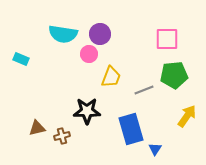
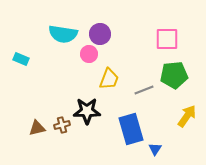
yellow trapezoid: moved 2 px left, 2 px down
brown cross: moved 11 px up
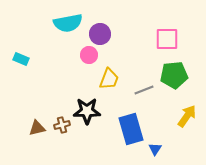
cyan semicircle: moved 5 px right, 11 px up; rotated 20 degrees counterclockwise
pink circle: moved 1 px down
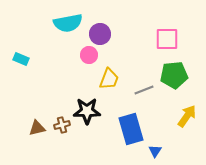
blue triangle: moved 2 px down
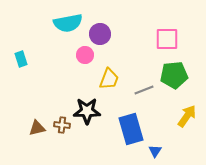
pink circle: moved 4 px left
cyan rectangle: rotated 49 degrees clockwise
brown cross: rotated 21 degrees clockwise
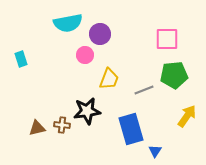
black star: rotated 8 degrees counterclockwise
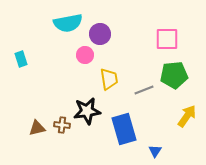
yellow trapezoid: rotated 30 degrees counterclockwise
blue rectangle: moved 7 px left
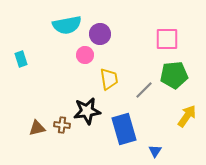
cyan semicircle: moved 1 px left, 2 px down
gray line: rotated 24 degrees counterclockwise
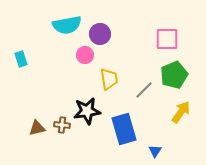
green pentagon: rotated 16 degrees counterclockwise
yellow arrow: moved 6 px left, 4 px up
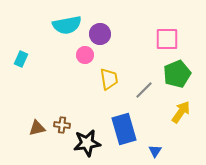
cyan rectangle: rotated 42 degrees clockwise
green pentagon: moved 3 px right, 1 px up
black star: moved 32 px down
